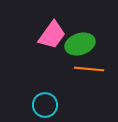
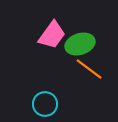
orange line: rotated 32 degrees clockwise
cyan circle: moved 1 px up
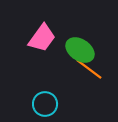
pink trapezoid: moved 10 px left, 3 px down
green ellipse: moved 6 px down; rotated 52 degrees clockwise
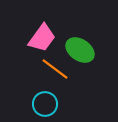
orange line: moved 34 px left
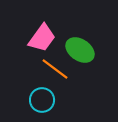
cyan circle: moved 3 px left, 4 px up
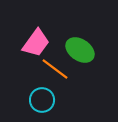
pink trapezoid: moved 6 px left, 5 px down
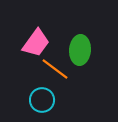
green ellipse: rotated 60 degrees clockwise
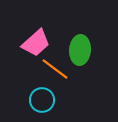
pink trapezoid: rotated 12 degrees clockwise
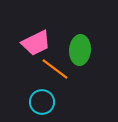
pink trapezoid: rotated 16 degrees clockwise
cyan circle: moved 2 px down
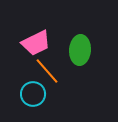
orange line: moved 8 px left, 2 px down; rotated 12 degrees clockwise
cyan circle: moved 9 px left, 8 px up
